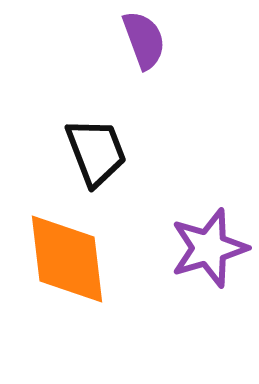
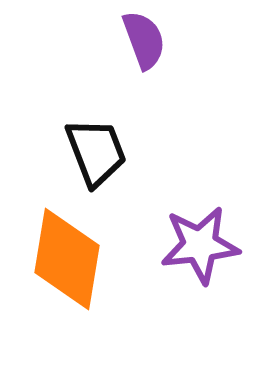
purple star: moved 9 px left, 3 px up; rotated 10 degrees clockwise
orange diamond: rotated 16 degrees clockwise
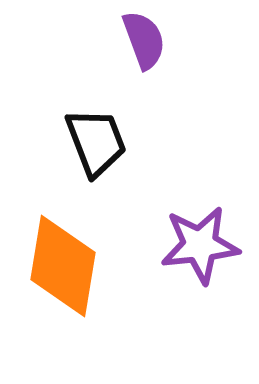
black trapezoid: moved 10 px up
orange diamond: moved 4 px left, 7 px down
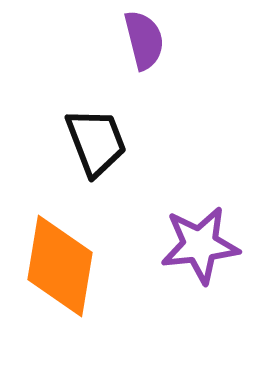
purple semicircle: rotated 6 degrees clockwise
orange diamond: moved 3 px left
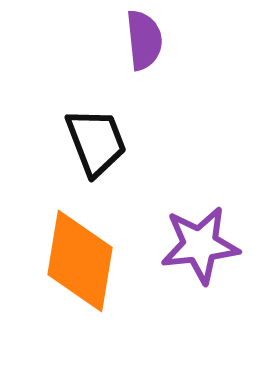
purple semicircle: rotated 8 degrees clockwise
orange diamond: moved 20 px right, 5 px up
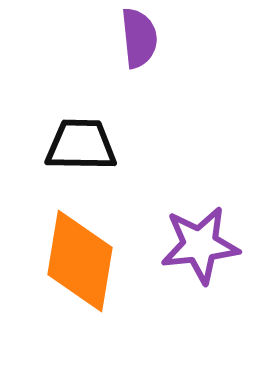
purple semicircle: moved 5 px left, 2 px up
black trapezoid: moved 15 px left, 3 px down; rotated 68 degrees counterclockwise
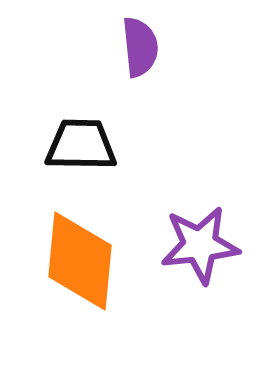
purple semicircle: moved 1 px right, 9 px down
orange diamond: rotated 4 degrees counterclockwise
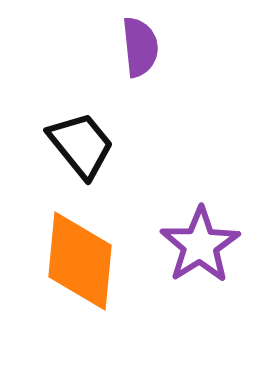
black trapezoid: rotated 50 degrees clockwise
purple star: rotated 26 degrees counterclockwise
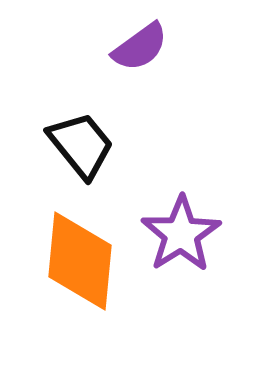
purple semicircle: rotated 60 degrees clockwise
purple star: moved 19 px left, 11 px up
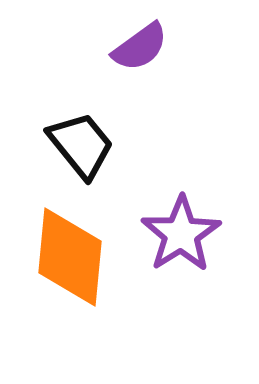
orange diamond: moved 10 px left, 4 px up
